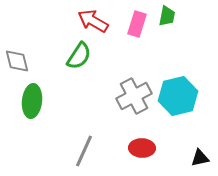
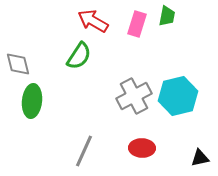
gray diamond: moved 1 px right, 3 px down
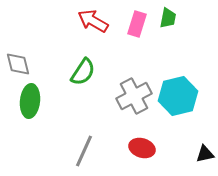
green trapezoid: moved 1 px right, 2 px down
green semicircle: moved 4 px right, 16 px down
green ellipse: moved 2 px left
red ellipse: rotated 15 degrees clockwise
black triangle: moved 5 px right, 4 px up
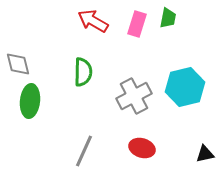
green semicircle: rotated 32 degrees counterclockwise
cyan hexagon: moved 7 px right, 9 px up
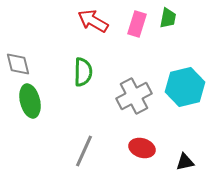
green ellipse: rotated 20 degrees counterclockwise
black triangle: moved 20 px left, 8 px down
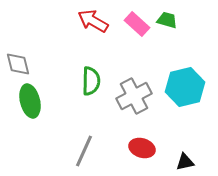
green trapezoid: moved 1 px left, 2 px down; rotated 85 degrees counterclockwise
pink rectangle: rotated 65 degrees counterclockwise
green semicircle: moved 8 px right, 9 px down
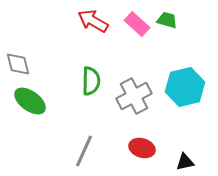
green ellipse: rotated 40 degrees counterclockwise
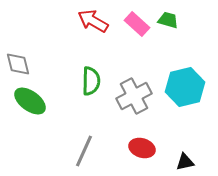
green trapezoid: moved 1 px right
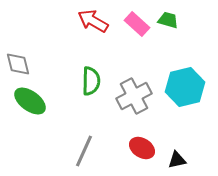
red ellipse: rotated 15 degrees clockwise
black triangle: moved 8 px left, 2 px up
